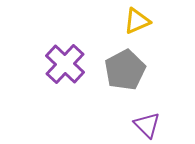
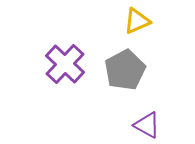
purple triangle: rotated 16 degrees counterclockwise
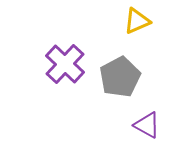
gray pentagon: moved 5 px left, 7 px down
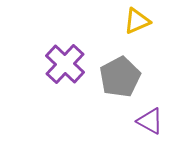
purple triangle: moved 3 px right, 4 px up
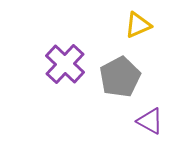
yellow triangle: moved 1 px right, 4 px down
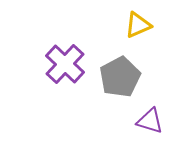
purple triangle: rotated 12 degrees counterclockwise
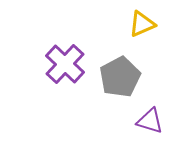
yellow triangle: moved 4 px right, 1 px up
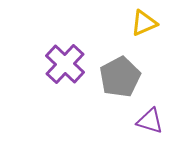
yellow triangle: moved 2 px right, 1 px up
